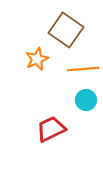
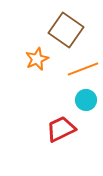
orange line: rotated 16 degrees counterclockwise
red trapezoid: moved 10 px right
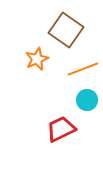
cyan circle: moved 1 px right
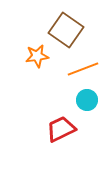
orange star: moved 3 px up; rotated 15 degrees clockwise
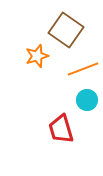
orange star: rotated 10 degrees counterclockwise
red trapezoid: rotated 80 degrees counterclockwise
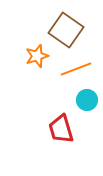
orange line: moved 7 px left
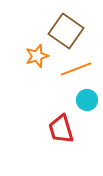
brown square: moved 1 px down
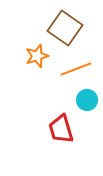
brown square: moved 1 px left, 3 px up
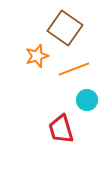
orange line: moved 2 px left
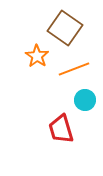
orange star: rotated 20 degrees counterclockwise
cyan circle: moved 2 px left
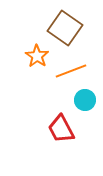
orange line: moved 3 px left, 2 px down
red trapezoid: rotated 12 degrees counterclockwise
